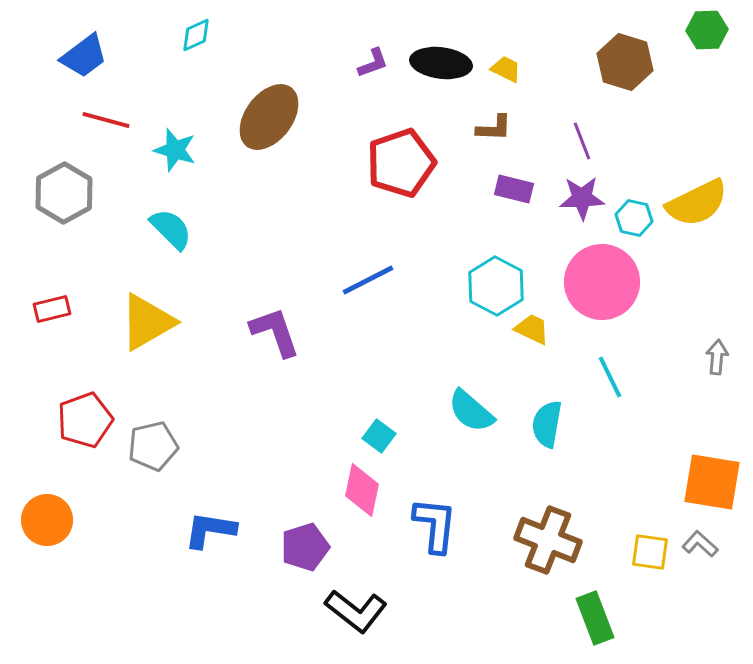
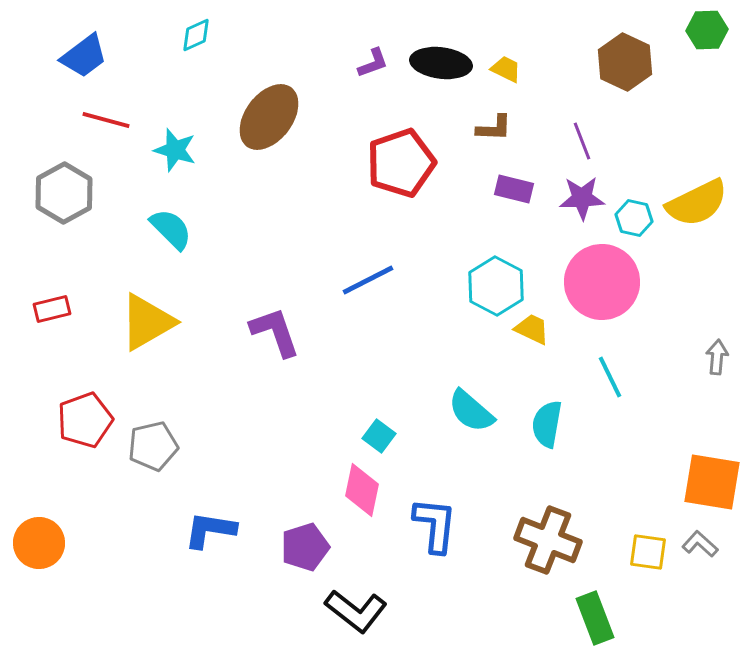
brown hexagon at (625, 62): rotated 8 degrees clockwise
orange circle at (47, 520): moved 8 px left, 23 px down
yellow square at (650, 552): moved 2 px left
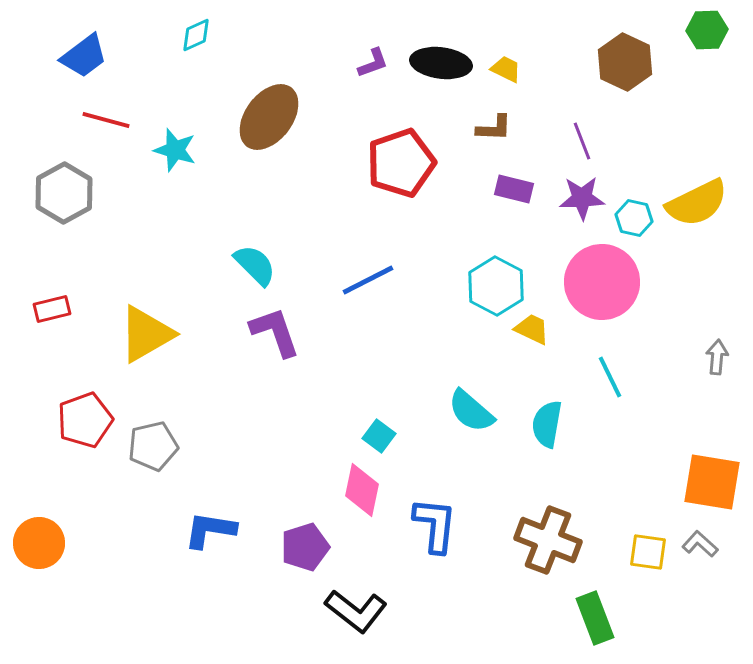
cyan semicircle at (171, 229): moved 84 px right, 36 px down
yellow triangle at (147, 322): moved 1 px left, 12 px down
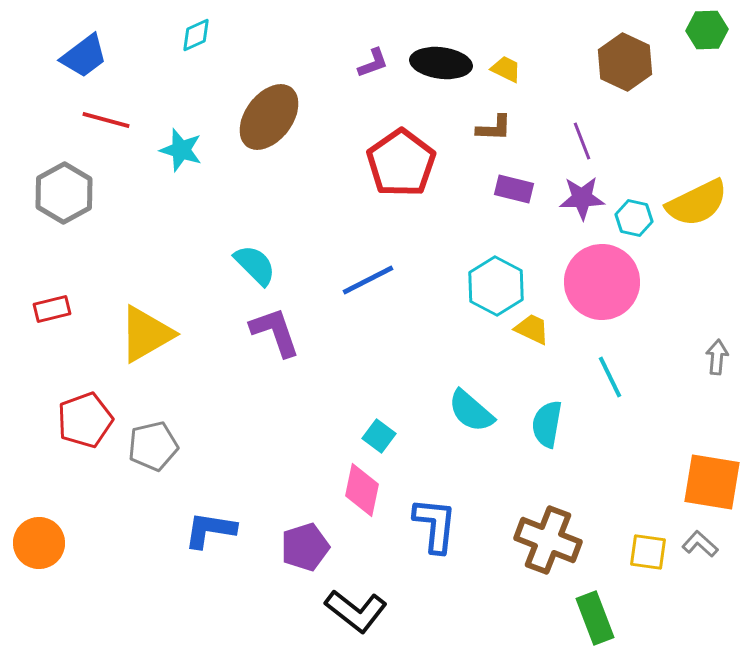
cyan star at (175, 150): moved 6 px right
red pentagon at (401, 163): rotated 16 degrees counterclockwise
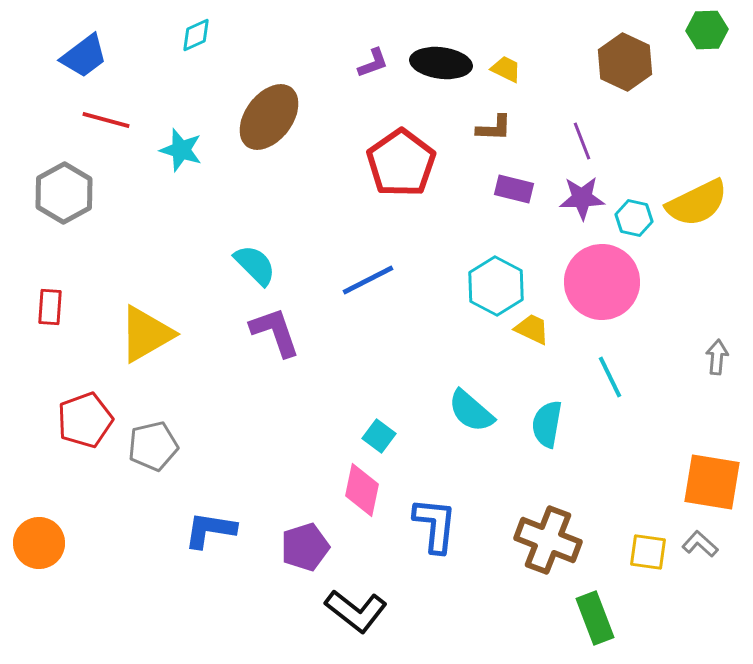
red rectangle at (52, 309): moved 2 px left, 2 px up; rotated 72 degrees counterclockwise
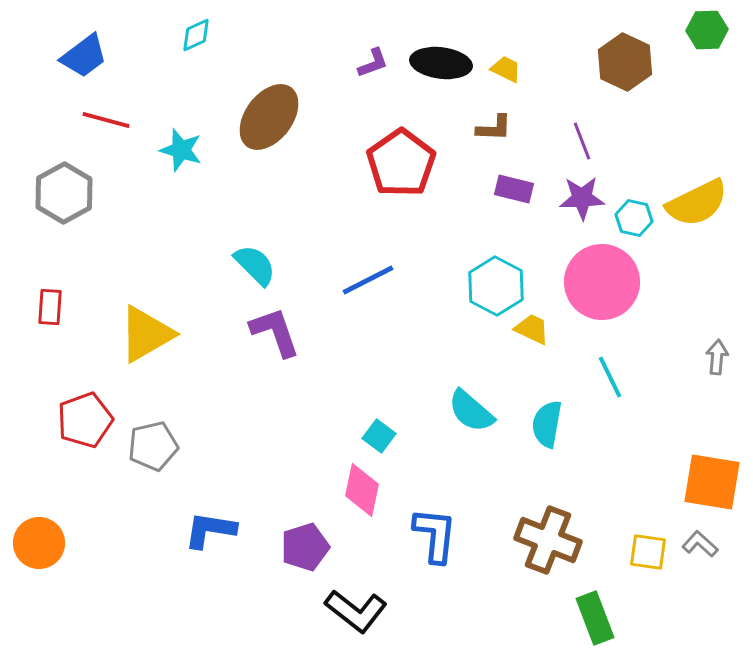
blue L-shape at (435, 525): moved 10 px down
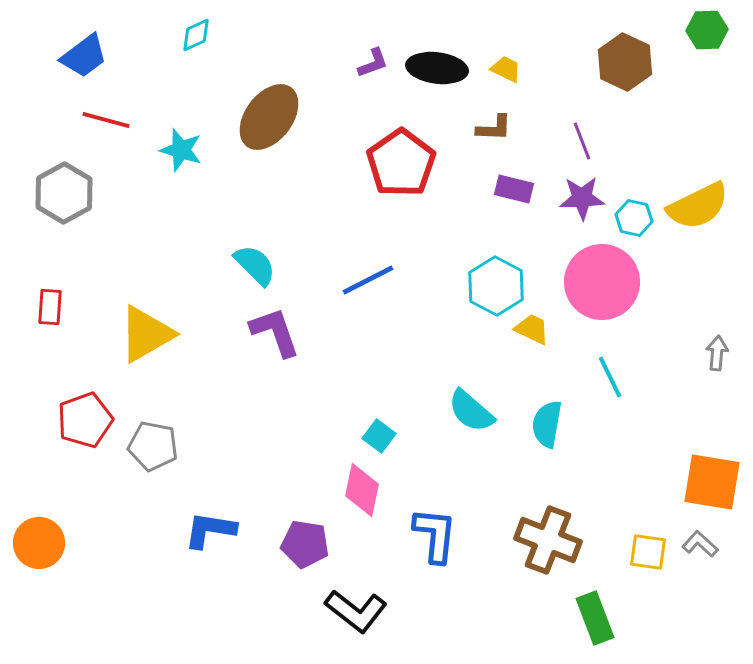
black ellipse at (441, 63): moved 4 px left, 5 px down
yellow semicircle at (697, 203): moved 1 px right, 3 px down
gray arrow at (717, 357): moved 4 px up
gray pentagon at (153, 446): rotated 24 degrees clockwise
purple pentagon at (305, 547): moved 3 px up; rotated 27 degrees clockwise
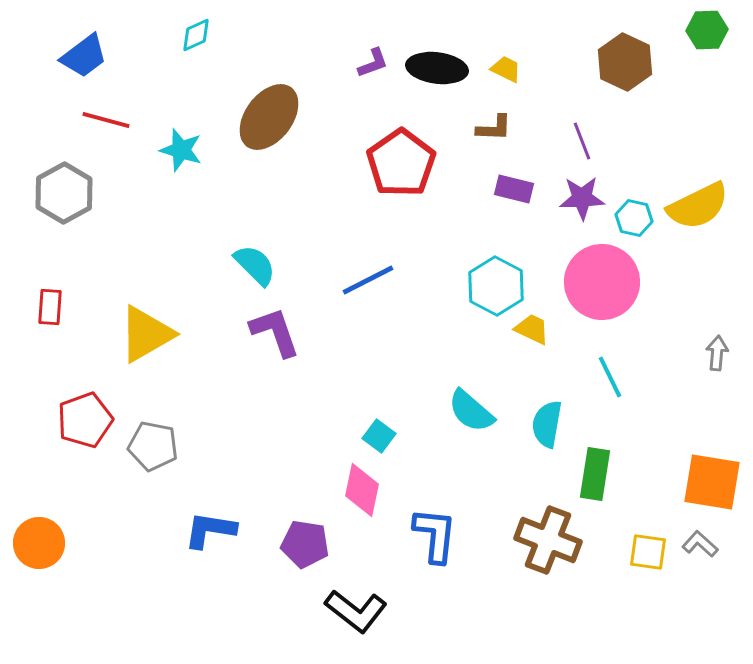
green rectangle at (595, 618): moved 144 px up; rotated 30 degrees clockwise
